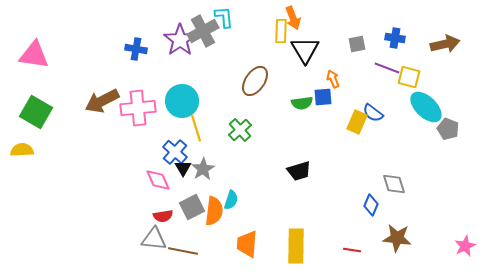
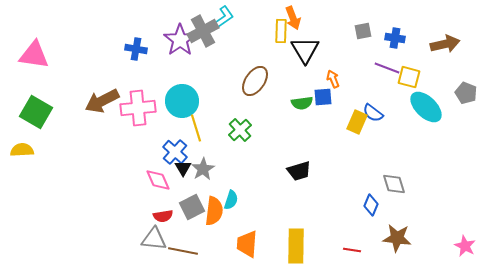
cyan L-shape at (224, 17): rotated 60 degrees clockwise
gray square at (357, 44): moved 6 px right, 13 px up
gray pentagon at (448, 129): moved 18 px right, 36 px up
pink star at (465, 246): rotated 20 degrees counterclockwise
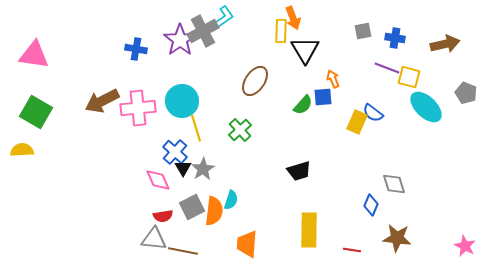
green semicircle at (302, 103): moved 1 px right, 2 px down; rotated 40 degrees counterclockwise
yellow rectangle at (296, 246): moved 13 px right, 16 px up
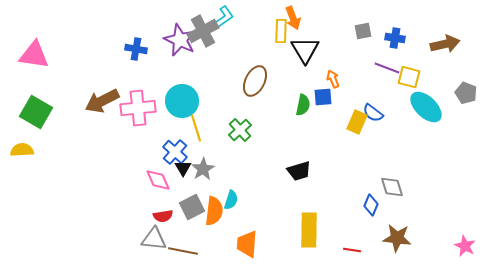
purple star at (180, 40): rotated 12 degrees counterclockwise
brown ellipse at (255, 81): rotated 8 degrees counterclockwise
green semicircle at (303, 105): rotated 30 degrees counterclockwise
gray diamond at (394, 184): moved 2 px left, 3 px down
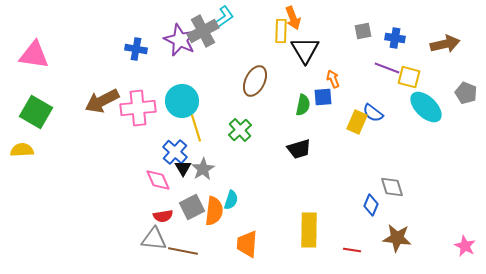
black trapezoid at (299, 171): moved 22 px up
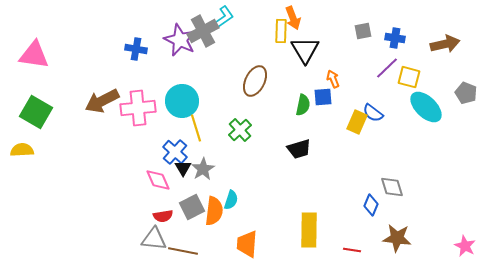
purple line at (387, 68): rotated 65 degrees counterclockwise
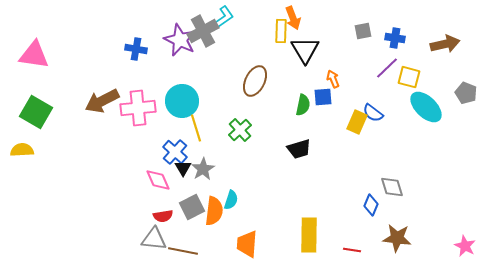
yellow rectangle at (309, 230): moved 5 px down
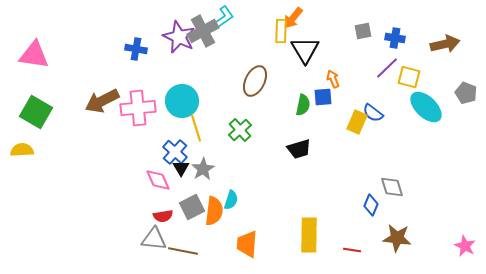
orange arrow at (293, 18): rotated 60 degrees clockwise
purple star at (180, 40): moved 1 px left, 3 px up
black triangle at (183, 168): moved 2 px left
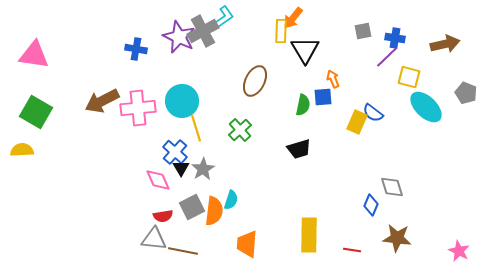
purple line at (387, 68): moved 11 px up
pink star at (465, 246): moved 6 px left, 5 px down
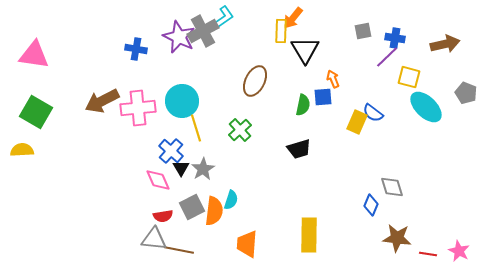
blue cross at (175, 152): moved 4 px left, 1 px up
red line at (352, 250): moved 76 px right, 4 px down
brown line at (183, 251): moved 4 px left, 1 px up
